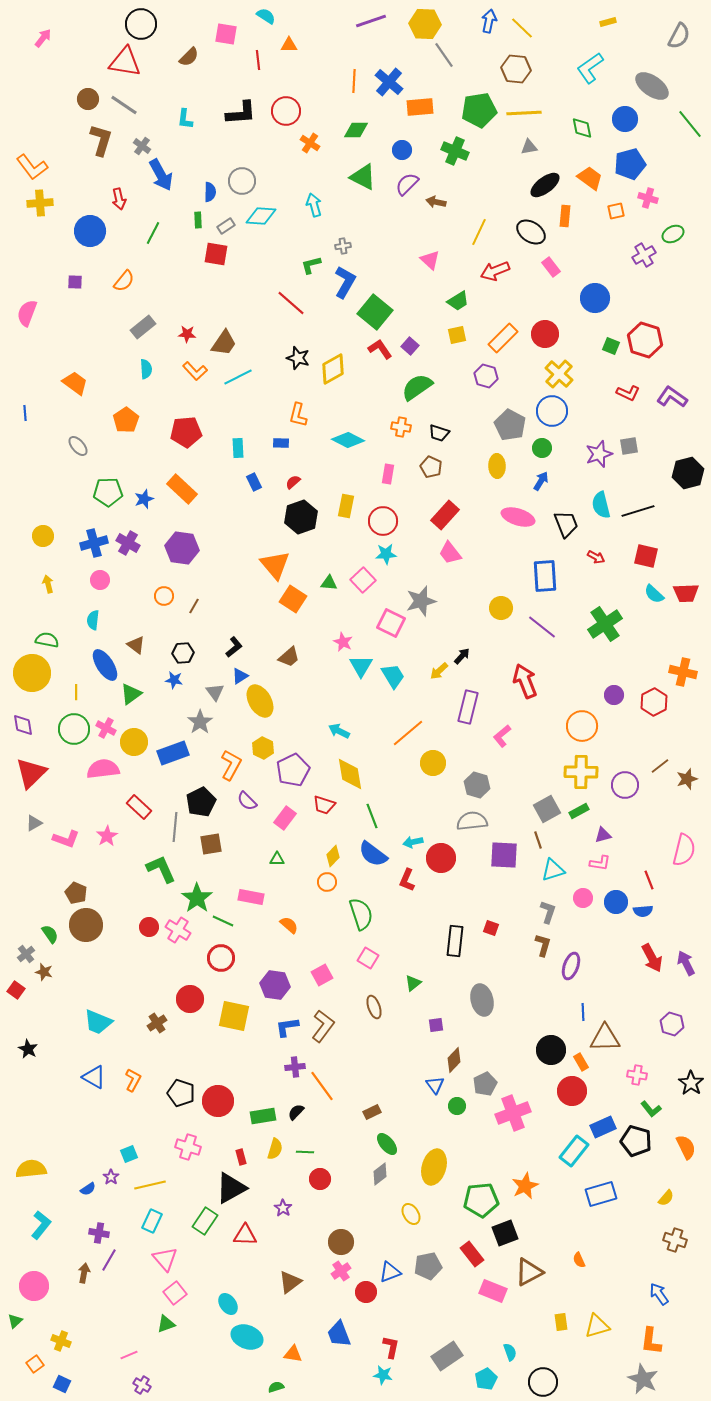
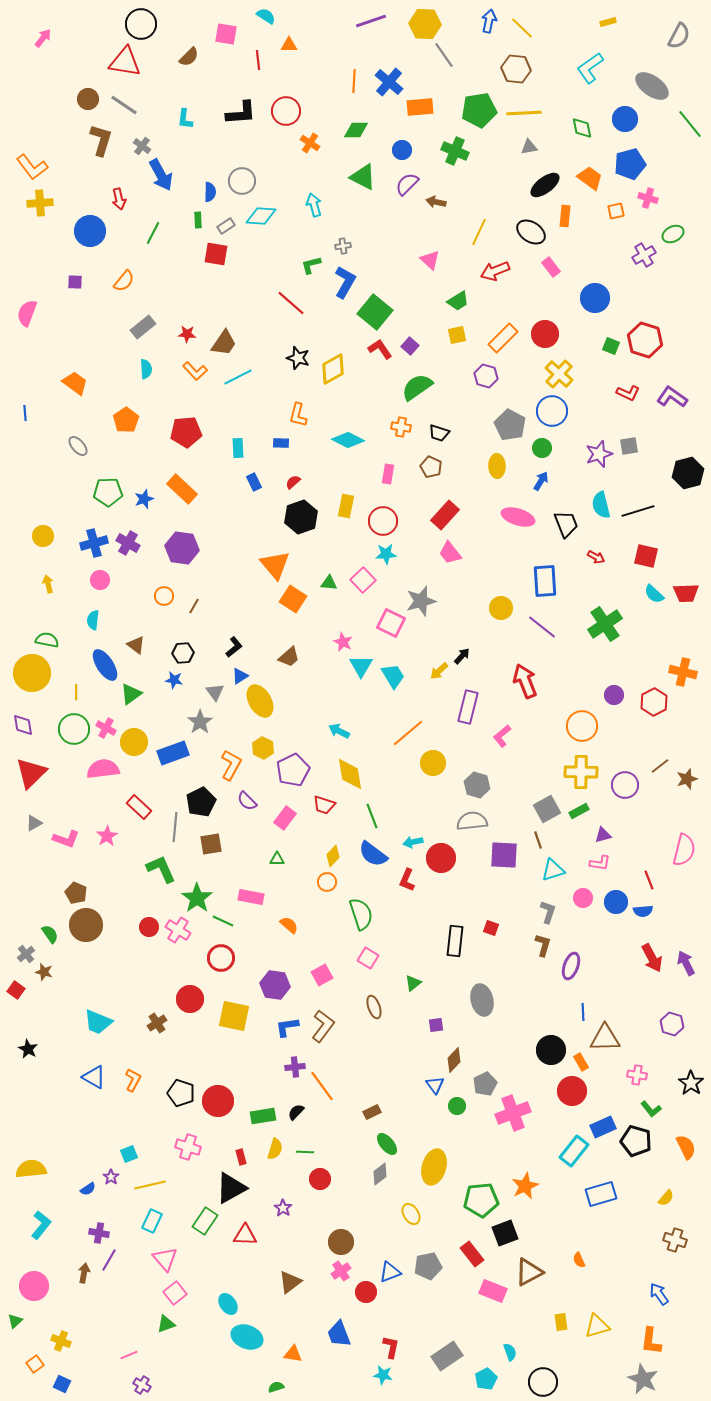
blue rectangle at (545, 576): moved 5 px down
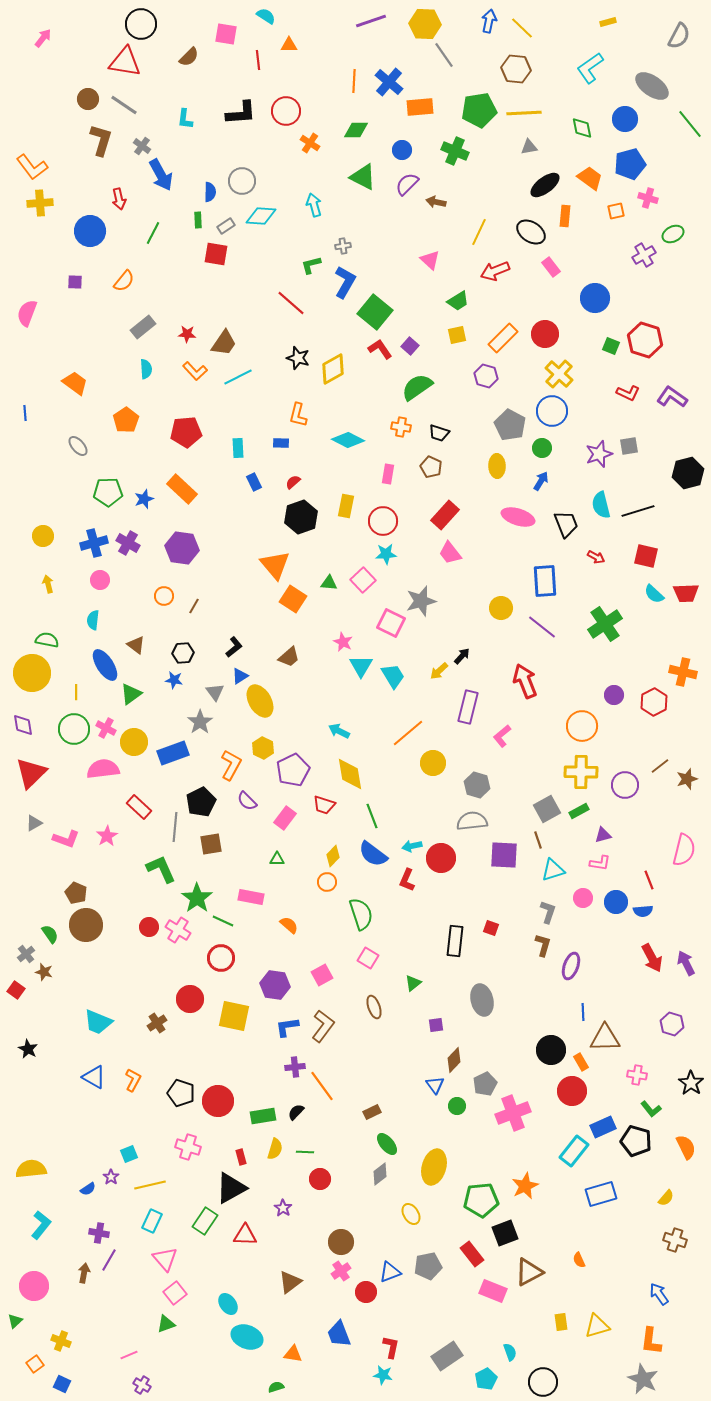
cyan arrow at (413, 842): moved 1 px left, 4 px down
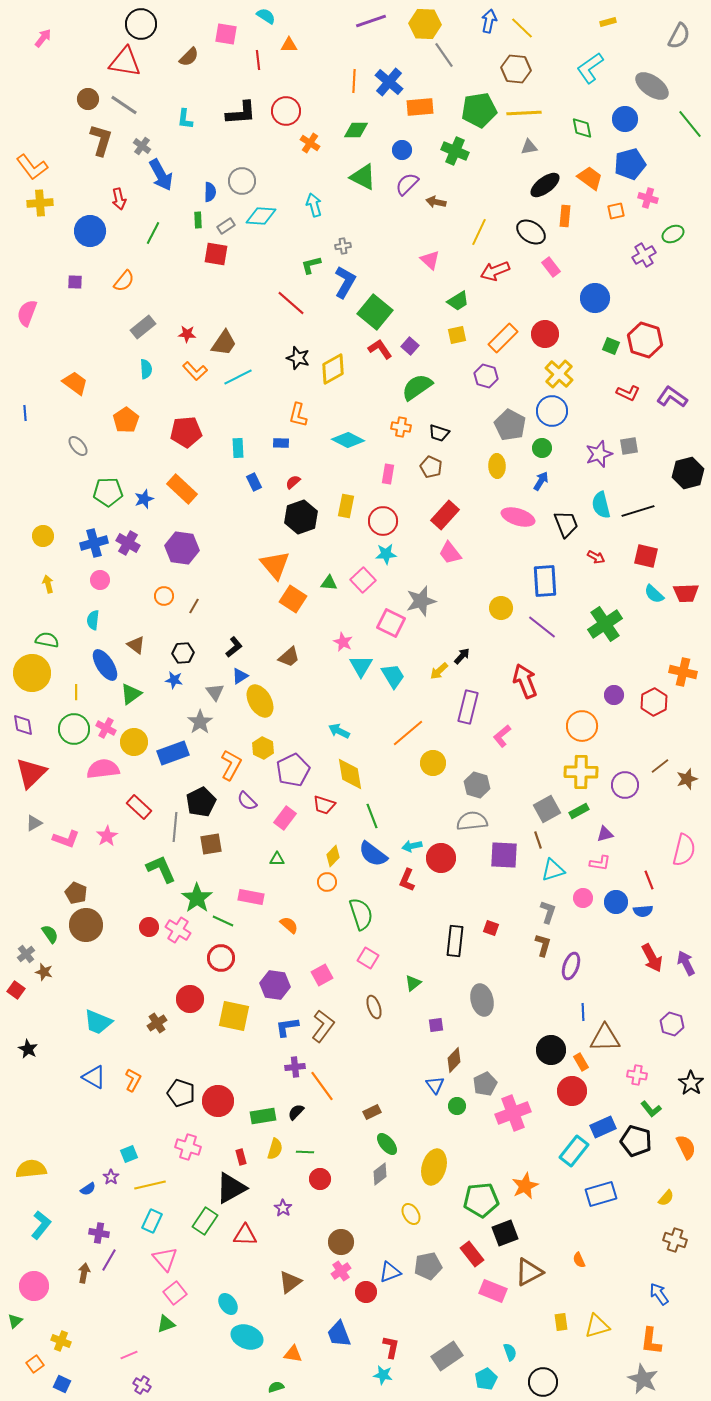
purple triangle at (603, 835): moved 2 px right, 1 px up
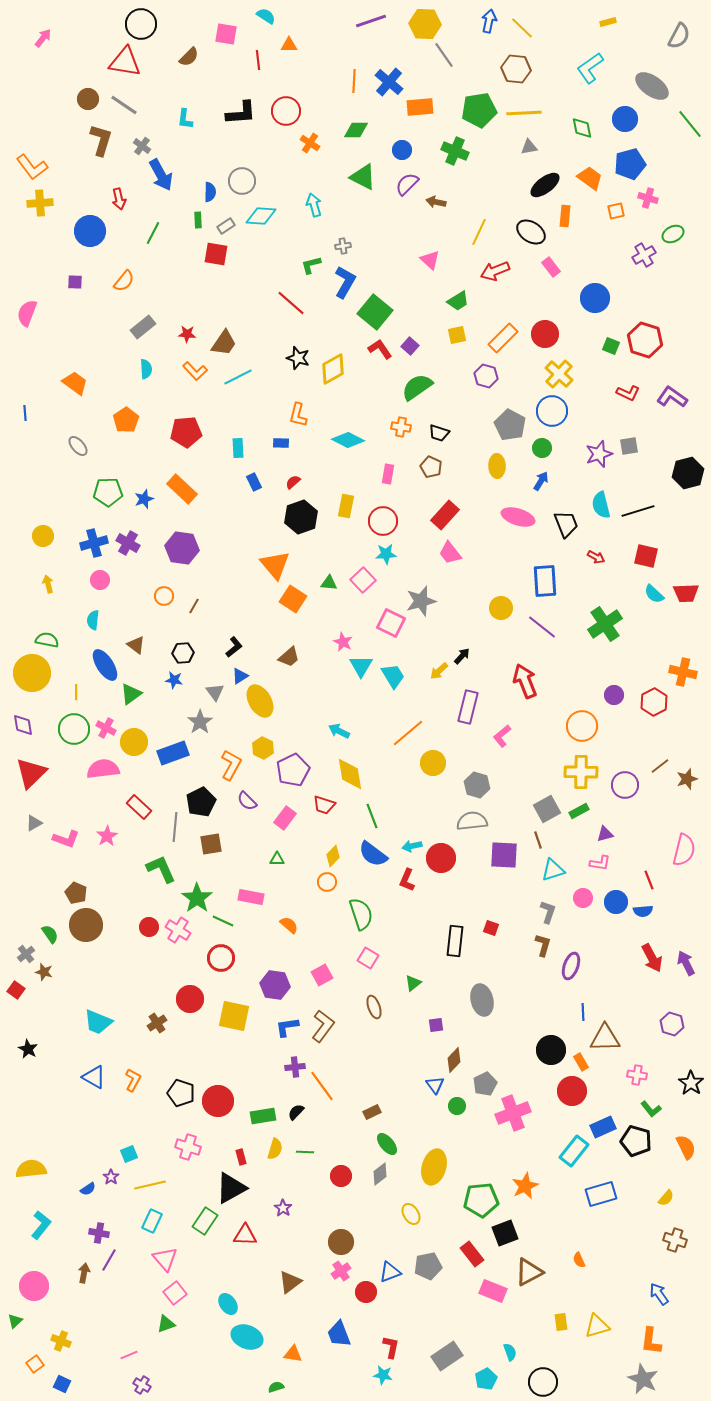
red circle at (320, 1179): moved 21 px right, 3 px up
